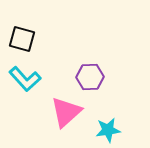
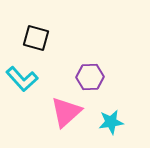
black square: moved 14 px right, 1 px up
cyan L-shape: moved 3 px left
cyan star: moved 3 px right, 8 px up
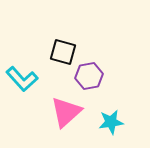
black square: moved 27 px right, 14 px down
purple hexagon: moved 1 px left, 1 px up; rotated 8 degrees counterclockwise
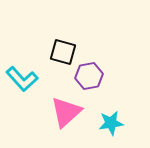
cyan star: moved 1 px down
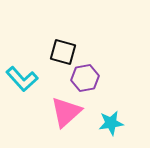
purple hexagon: moved 4 px left, 2 px down
